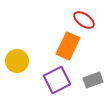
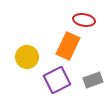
red ellipse: rotated 25 degrees counterclockwise
yellow circle: moved 10 px right, 4 px up
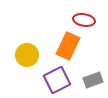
yellow circle: moved 2 px up
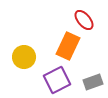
red ellipse: rotated 40 degrees clockwise
yellow circle: moved 3 px left, 2 px down
gray rectangle: moved 2 px down
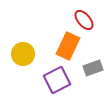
yellow circle: moved 1 px left, 3 px up
gray rectangle: moved 14 px up
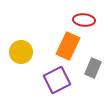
red ellipse: rotated 45 degrees counterclockwise
yellow circle: moved 2 px left, 2 px up
gray rectangle: rotated 48 degrees counterclockwise
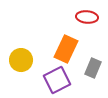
red ellipse: moved 3 px right, 3 px up
orange rectangle: moved 2 px left, 3 px down
yellow circle: moved 8 px down
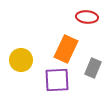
purple square: rotated 24 degrees clockwise
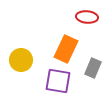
purple square: moved 1 px right, 1 px down; rotated 12 degrees clockwise
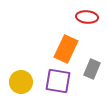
yellow circle: moved 22 px down
gray rectangle: moved 1 px left, 1 px down
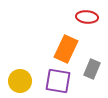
yellow circle: moved 1 px left, 1 px up
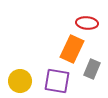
red ellipse: moved 6 px down
orange rectangle: moved 6 px right
purple square: moved 1 px left
